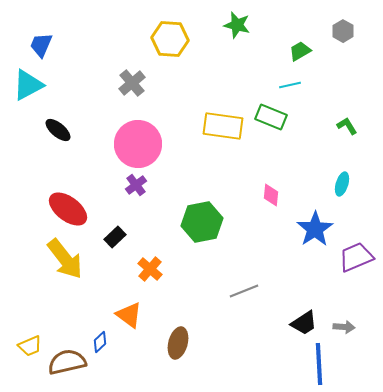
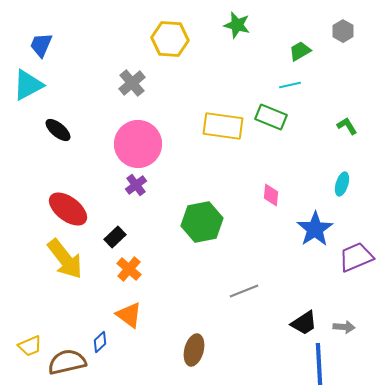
orange cross: moved 21 px left
brown ellipse: moved 16 px right, 7 px down
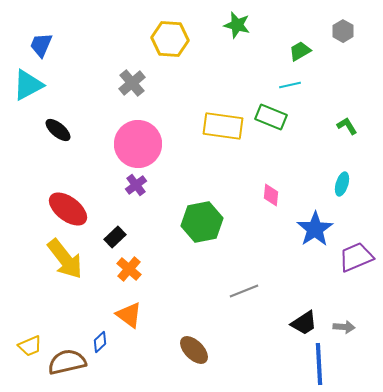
brown ellipse: rotated 60 degrees counterclockwise
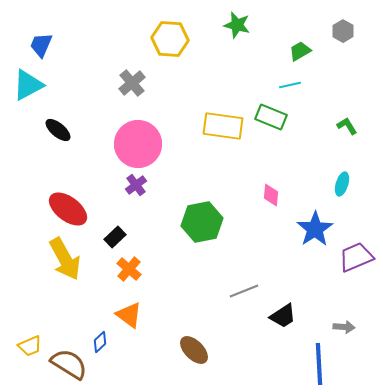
yellow arrow: rotated 9 degrees clockwise
black trapezoid: moved 21 px left, 7 px up
brown semicircle: moved 2 px right, 2 px down; rotated 45 degrees clockwise
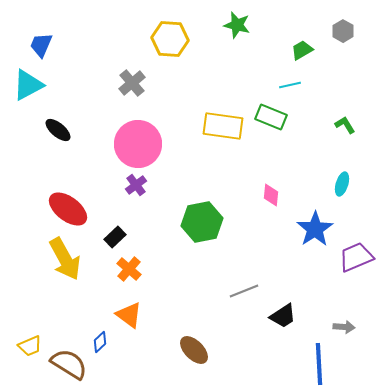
green trapezoid: moved 2 px right, 1 px up
green L-shape: moved 2 px left, 1 px up
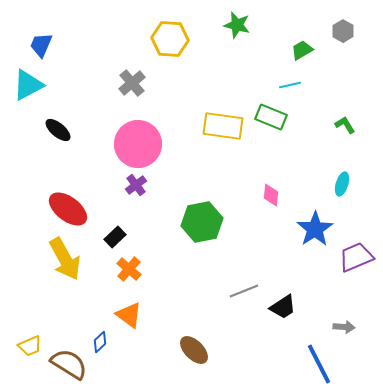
black trapezoid: moved 9 px up
blue line: rotated 24 degrees counterclockwise
